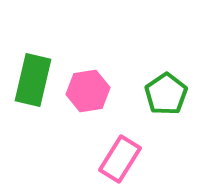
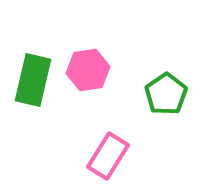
pink hexagon: moved 21 px up
pink rectangle: moved 12 px left, 3 px up
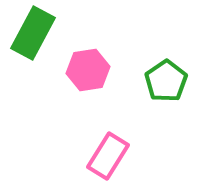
green rectangle: moved 47 px up; rotated 15 degrees clockwise
green pentagon: moved 13 px up
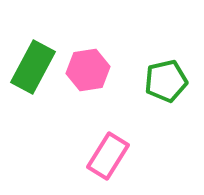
green rectangle: moved 34 px down
green pentagon: rotated 21 degrees clockwise
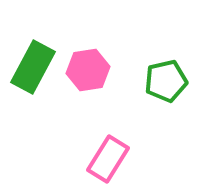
pink rectangle: moved 3 px down
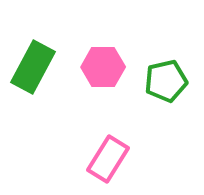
pink hexagon: moved 15 px right, 3 px up; rotated 9 degrees clockwise
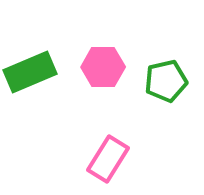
green rectangle: moved 3 px left, 5 px down; rotated 39 degrees clockwise
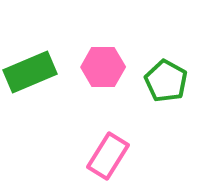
green pentagon: rotated 30 degrees counterclockwise
pink rectangle: moved 3 px up
